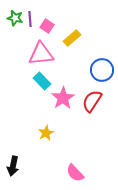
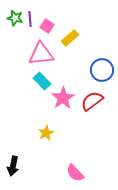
yellow rectangle: moved 2 px left
red semicircle: rotated 20 degrees clockwise
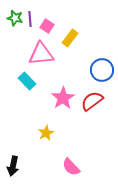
yellow rectangle: rotated 12 degrees counterclockwise
cyan rectangle: moved 15 px left
pink semicircle: moved 4 px left, 6 px up
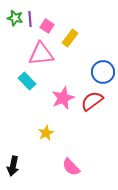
blue circle: moved 1 px right, 2 px down
pink star: rotated 10 degrees clockwise
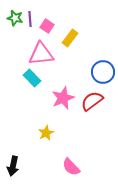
cyan rectangle: moved 5 px right, 3 px up
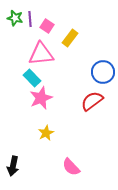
pink star: moved 22 px left
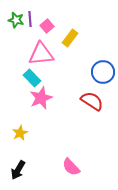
green star: moved 1 px right, 2 px down
pink square: rotated 16 degrees clockwise
red semicircle: rotated 70 degrees clockwise
yellow star: moved 26 px left
black arrow: moved 5 px right, 4 px down; rotated 18 degrees clockwise
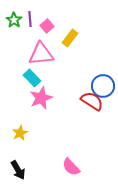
green star: moved 2 px left; rotated 21 degrees clockwise
blue circle: moved 14 px down
black arrow: rotated 60 degrees counterclockwise
